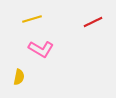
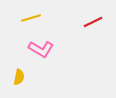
yellow line: moved 1 px left, 1 px up
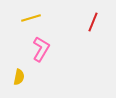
red line: rotated 42 degrees counterclockwise
pink L-shape: rotated 90 degrees counterclockwise
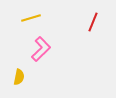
pink L-shape: rotated 15 degrees clockwise
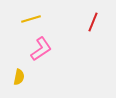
yellow line: moved 1 px down
pink L-shape: rotated 10 degrees clockwise
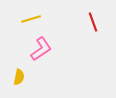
red line: rotated 42 degrees counterclockwise
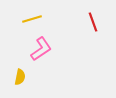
yellow line: moved 1 px right
yellow semicircle: moved 1 px right
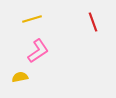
pink L-shape: moved 3 px left, 2 px down
yellow semicircle: rotated 112 degrees counterclockwise
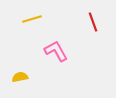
pink L-shape: moved 18 px right; rotated 85 degrees counterclockwise
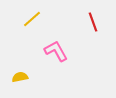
yellow line: rotated 24 degrees counterclockwise
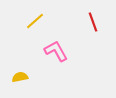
yellow line: moved 3 px right, 2 px down
